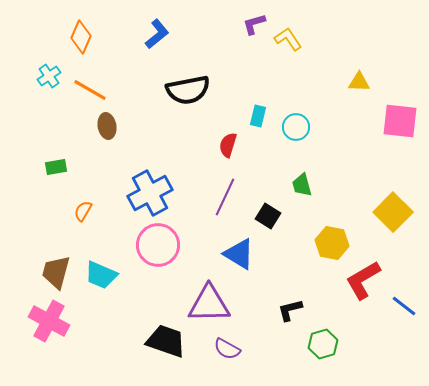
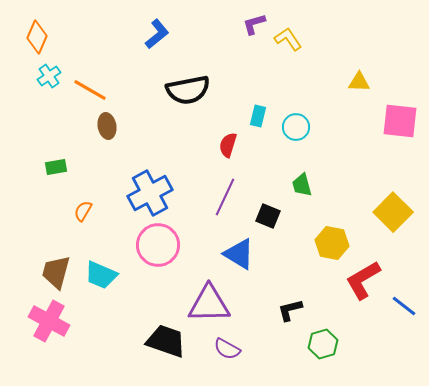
orange diamond: moved 44 px left
black square: rotated 10 degrees counterclockwise
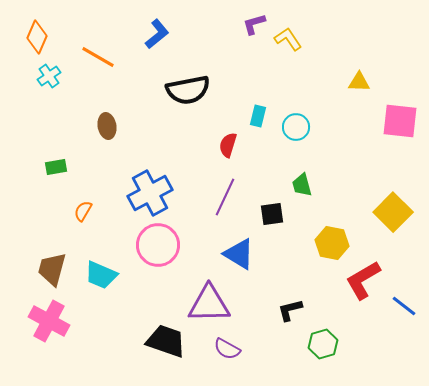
orange line: moved 8 px right, 33 px up
black square: moved 4 px right, 2 px up; rotated 30 degrees counterclockwise
brown trapezoid: moved 4 px left, 3 px up
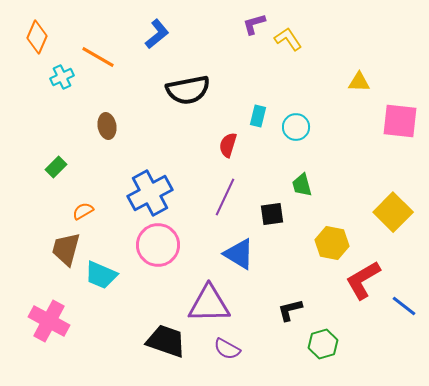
cyan cross: moved 13 px right, 1 px down; rotated 10 degrees clockwise
green rectangle: rotated 35 degrees counterclockwise
orange semicircle: rotated 30 degrees clockwise
brown trapezoid: moved 14 px right, 20 px up
